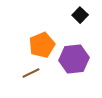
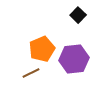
black square: moved 2 px left
orange pentagon: moved 4 px down
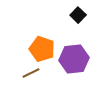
orange pentagon: rotated 30 degrees counterclockwise
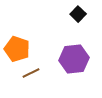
black square: moved 1 px up
orange pentagon: moved 25 px left
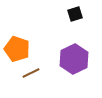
black square: moved 3 px left; rotated 28 degrees clockwise
purple hexagon: rotated 20 degrees counterclockwise
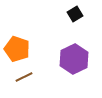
black square: rotated 14 degrees counterclockwise
brown line: moved 7 px left, 4 px down
